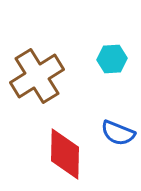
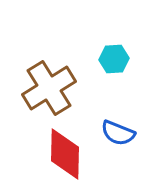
cyan hexagon: moved 2 px right
brown cross: moved 12 px right, 12 px down
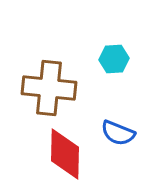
brown cross: rotated 38 degrees clockwise
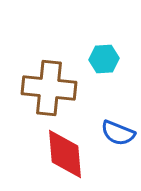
cyan hexagon: moved 10 px left
red diamond: rotated 6 degrees counterclockwise
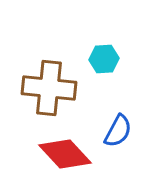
blue semicircle: moved 2 px up; rotated 84 degrees counterclockwise
red diamond: rotated 38 degrees counterclockwise
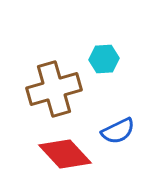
brown cross: moved 5 px right, 1 px down; rotated 22 degrees counterclockwise
blue semicircle: rotated 36 degrees clockwise
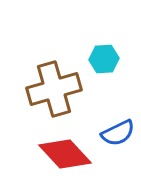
blue semicircle: moved 2 px down
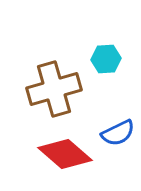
cyan hexagon: moved 2 px right
red diamond: rotated 6 degrees counterclockwise
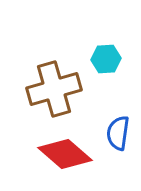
blue semicircle: rotated 124 degrees clockwise
